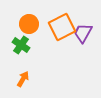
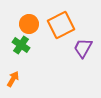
orange square: moved 1 px left, 2 px up
purple trapezoid: moved 15 px down
orange arrow: moved 10 px left
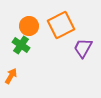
orange circle: moved 2 px down
orange arrow: moved 2 px left, 3 px up
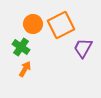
orange circle: moved 4 px right, 2 px up
green cross: moved 2 px down
orange arrow: moved 14 px right, 7 px up
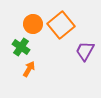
orange square: rotated 12 degrees counterclockwise
purple trapezoid: moved 2 px right, 3 px down
orange arrow: moved 4 px right
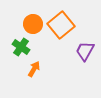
orange arrow: moved 5 px right
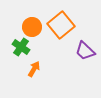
orange circle: moved 1 px left, 3 px down
purple trapezoid: rotated 75 degrees counterclockwise
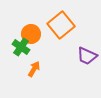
orange circle: moved 1 px left, 7 px down
purple trapezoid: moved 2 px right, 5 px down; rotated 20 degrees counterclockwise
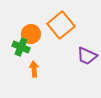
green cross: rotated 12 degrees counterclockwise
orange arrow: rotated 35 degrees counterclockwise
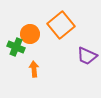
orange circle: moved 1 px left
green cross: moved 5 px left
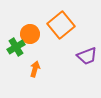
green cross: rotated 36 degrees clockwise
purple trapezoid: rotated 45 degrees counterclockwise
orange arrow: moved 1 px right; rotated 21 degrees clockwise
